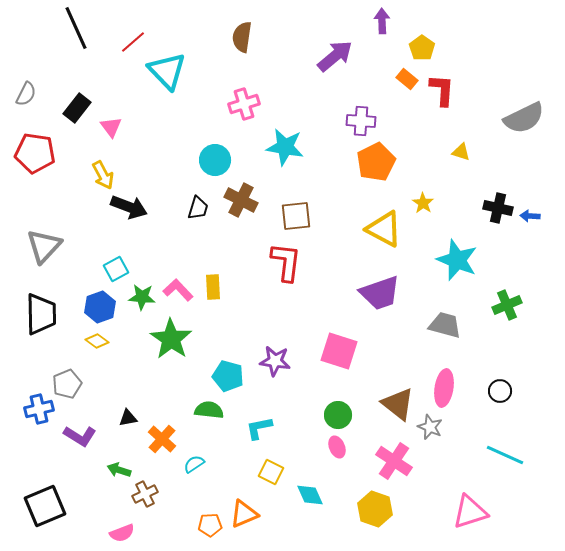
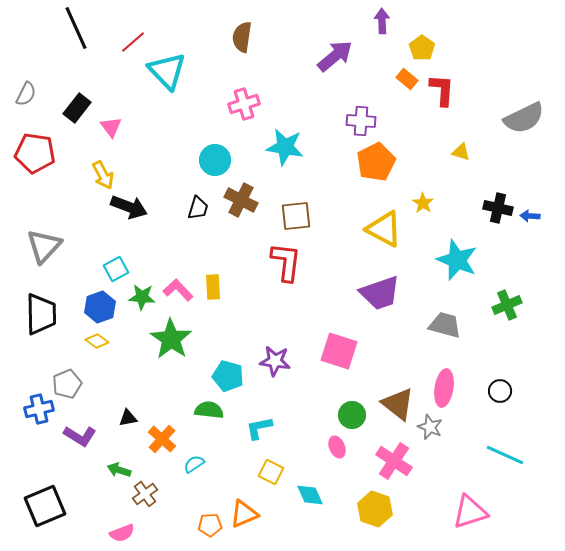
green circle at (338, 415): moved 14 px right
brown cross at (145, 494): rotated 10 degrees counterclockwise
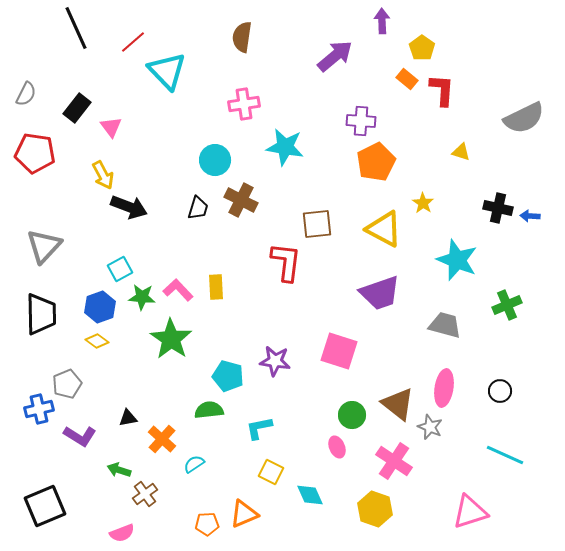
pink cross at (244, 104): rotated 8 degrees clockwise
brown square at (296, 216): moved 21 px right, 8 px down
cyan square at (116, 269): moved 4 px right
yellow rectangle at (213, 287): moved 3 px right
green semicircle at (209, 410): rotated 12 degrees counterclockwise
orange pentagon at (210, 525): moved 3 px left, 1 px up
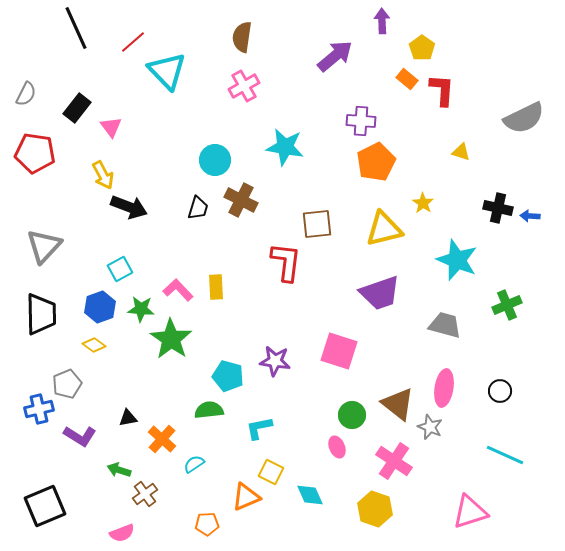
pink cross at (244, 104): moved 18 px up; rotated 20 degrees counterclockwise
yellow triangle at (384, 229): rotated 42 degrees counterclockwise
green star at (142, 297): moved 1 px left, 12 px down
yellow diamond at (97, 341): moved 3 px left, 4 px down
orange triangle at (244, 514): moved 2 px right, 17 px up
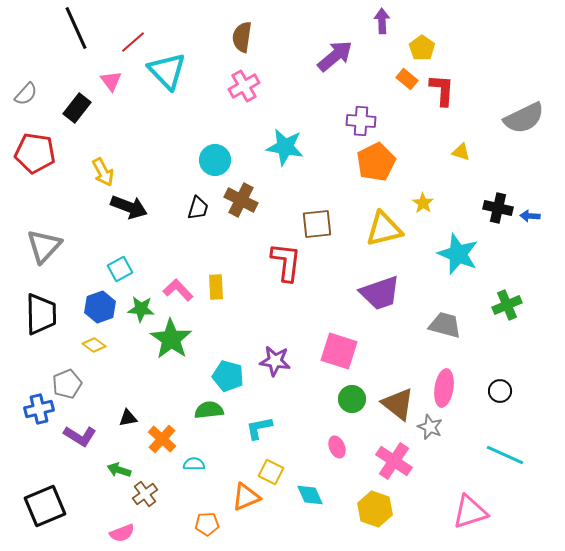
gray semicircle at (26, 94): rotated 15 degrees clockwise
pink triangle at (111, 127): moved 46 px up
yellow arrow at (103, 175): moved 3 px up
cyan star at (457, 260): moved 1 px right, 6 px up
green circle at (352, 415): moved 16 px up
cyan semicircle at (194, 464): rotated 35 degrees clockwise
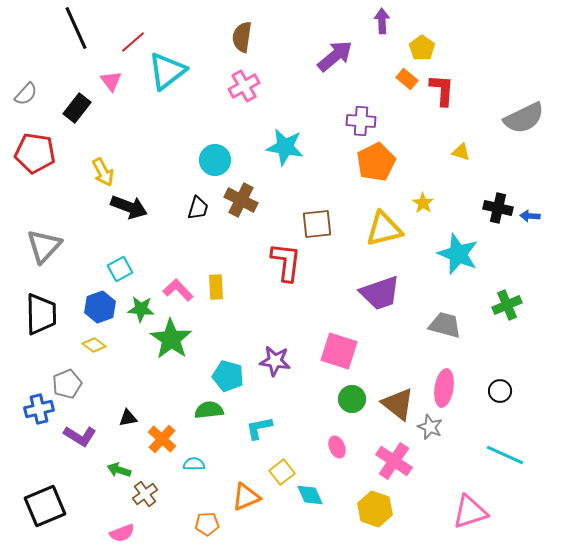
cyan triangle at (167, 71): rotated 36 degrees clockwise
yellow square at (271, 472): moved 11 px right; rotated 25 degrees clockwise
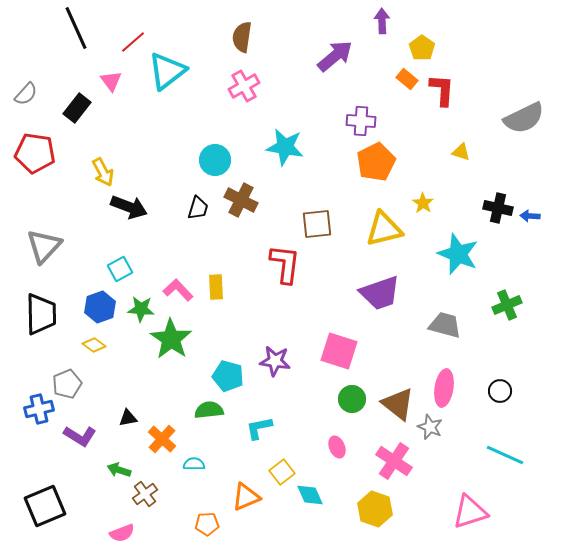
red L-shape at (286, 262): moved 1 px left, 2 px down
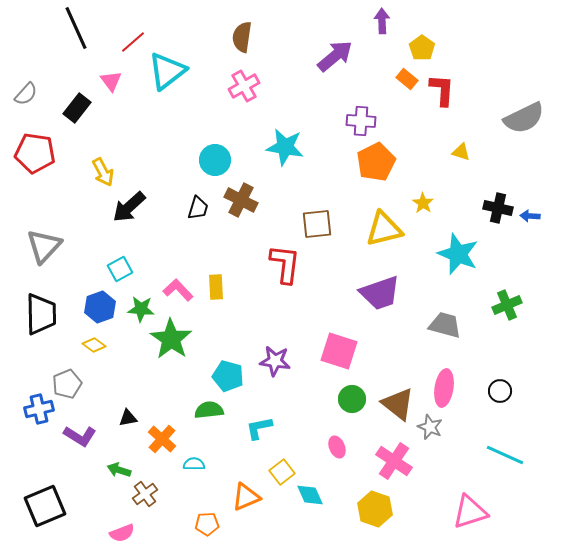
black arrow at (129, 207): rotated 117 degrees clockwise
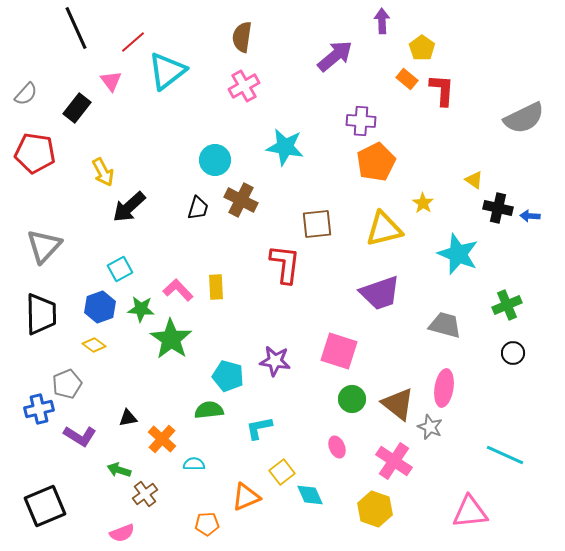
yellow triangle at (461, 152): moved 13 px right, 28 px down; rotated 18 degrees clockwise
black circle at (500, 391): moved 13 px right, 38 px up
pink triangle at (470, 512): rotated 12 degrees clockwise
